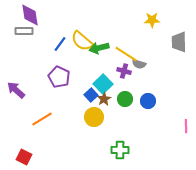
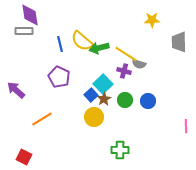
blue line: rotated 49 degrees counterclockwise
green circle: moved 1 px down
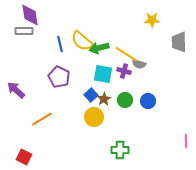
cyan square: moved 10 px up; rotated 36 degrees counterclockwise
pink line: moved 15 px down
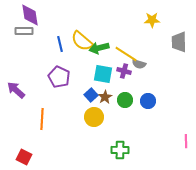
brown star: moved 1 px right, 2 px up
orange line: rotated 55 degrees counterclockwise
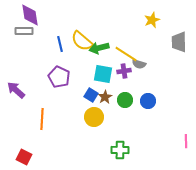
yellow star: rotated 21 degrees counterclockwise
purple cross: rotated 24 degrees counterclockwise
blue square: rotated 16 degrees counterclockwise
